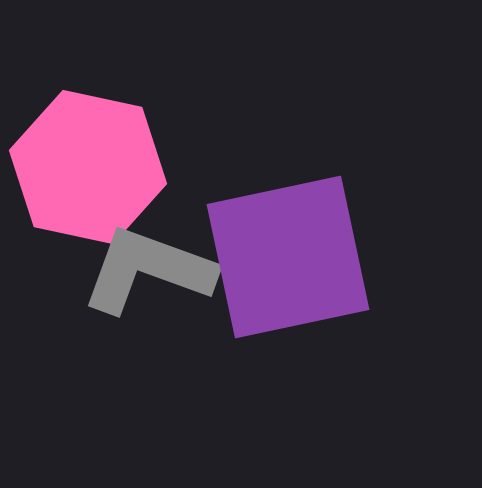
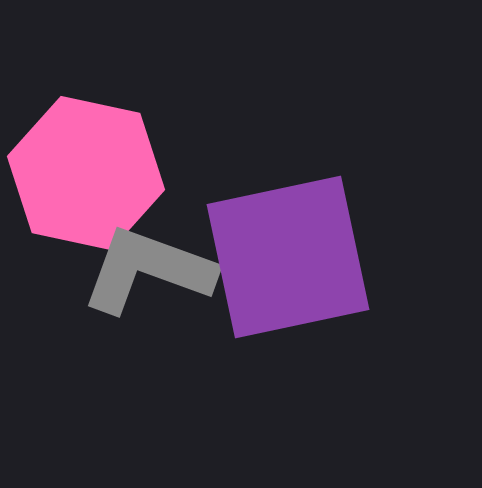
pink hexagon: moved 2 px left, 6 px down
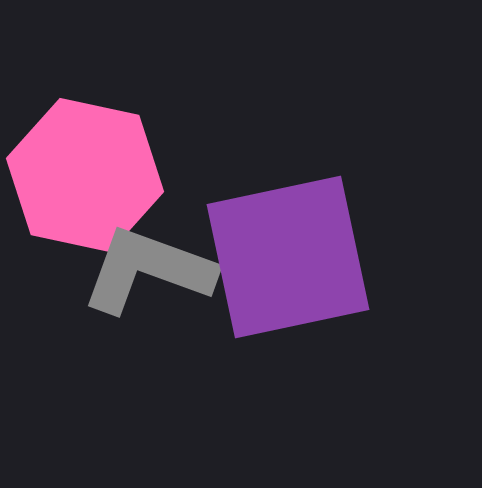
pink hexagon: moved 1 px left, 2 px down
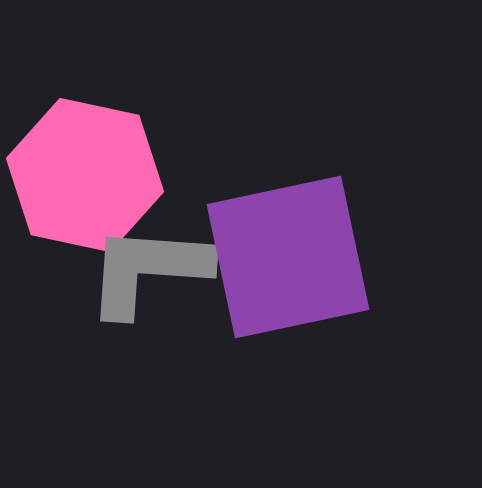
gray L-shape: rotated 16 degrees counterclockwise
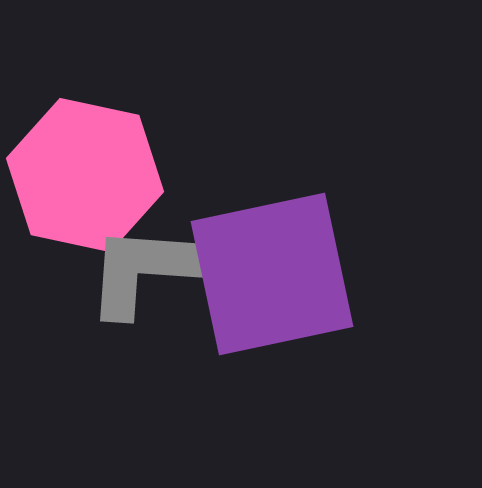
purple square: moved 16 px left, 17 px down
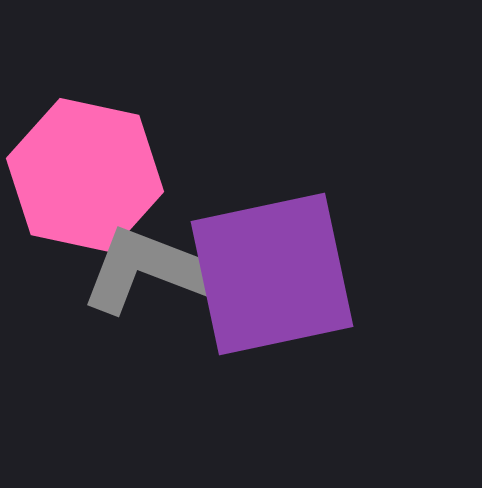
gray L-shape: rotated 17 degrees clockwise
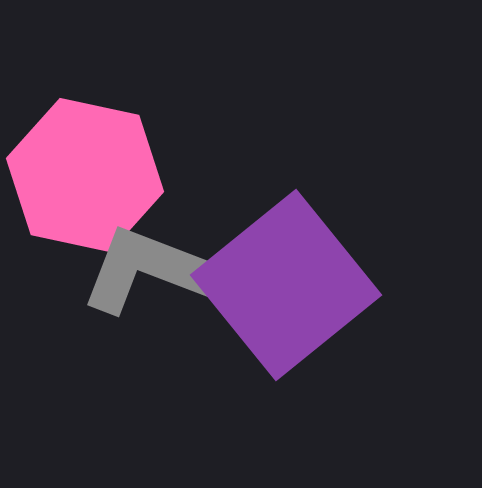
purple square: moved 14 px right, 11 px down; rotated 27 degrees counterclockwise
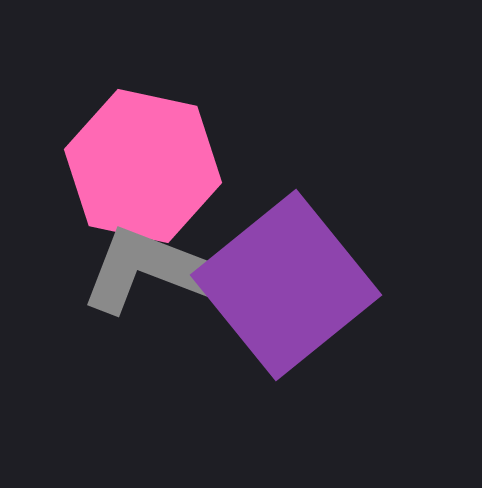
pink hexagon: moved 58 px right, 9 px up
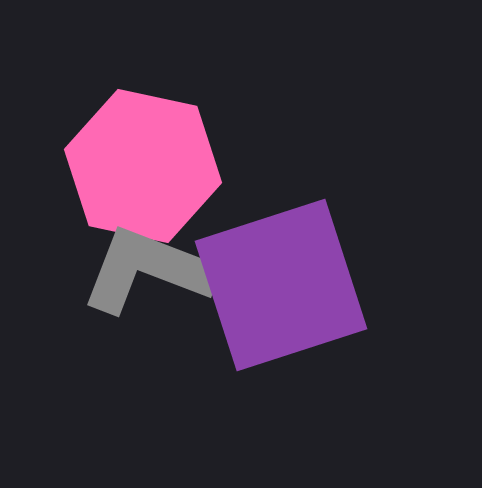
purple square: moved 5 px left; rotated 21 degrees clockwise
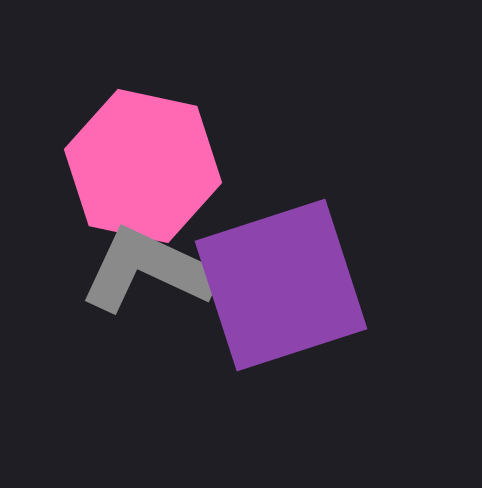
gray L-shape: rotated 4 degrees clockwise
